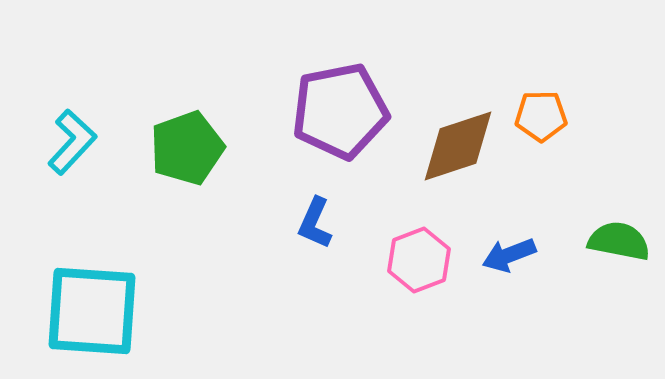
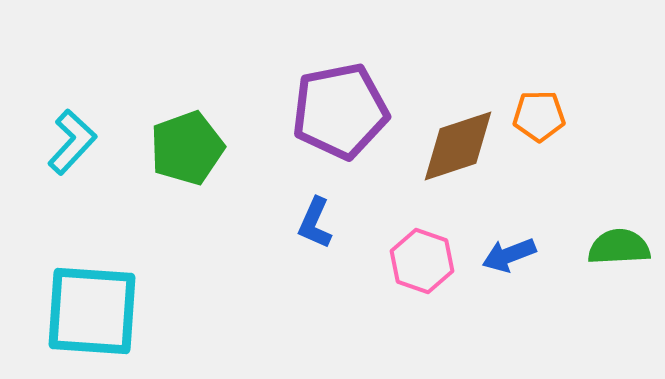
orange pentagon: moved 2 px left
green semicircle: moved 6 px down; rotated 14 degrees counterclockwise
pink hexagon: moved 3 px right, 1 px down; rotated 20 degrees counterclockwise
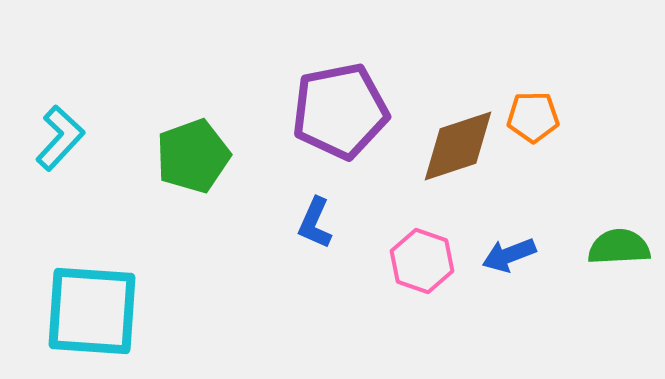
orange pentagon: moved 6 px left, 1 px down
cyan L-shape: moved 12 px left, 4 px up
green pentagon: moved 6 px right, 8 px down
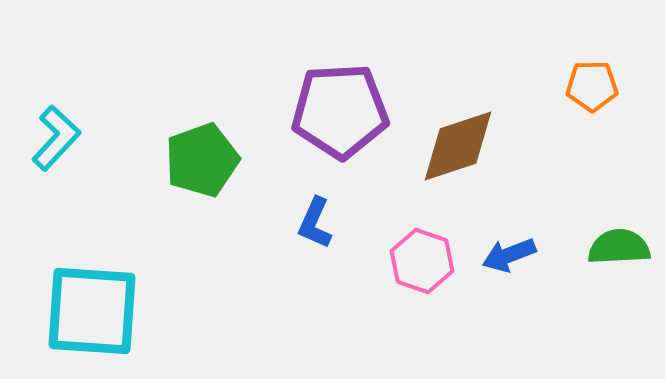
purple pentagon: rotated 8 degrees clockwise
orange pentagon: moved 59 px right, 31 px up
cyan L-shape: moved 4 px left
green pentagon: moved 9 px right, 4 px down
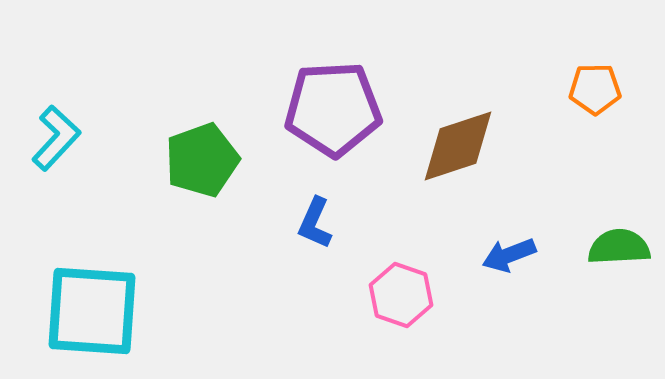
orange pentagon: moved 3 px right, 3 px down
purple pentagon: moved 7 px left, 2 px up
pink hexagon: moved 21 px left, 34 px down
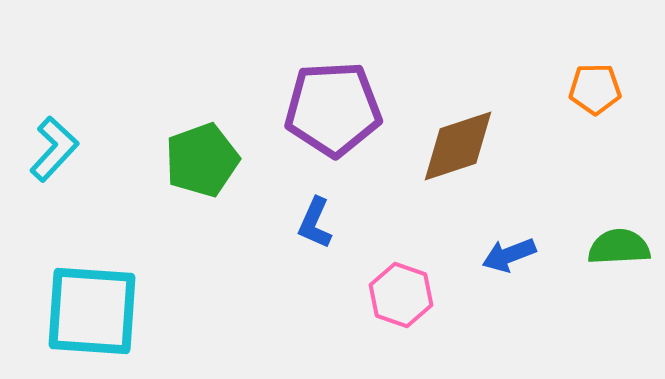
cyan L-shape: moved 2 px left, 11 px down
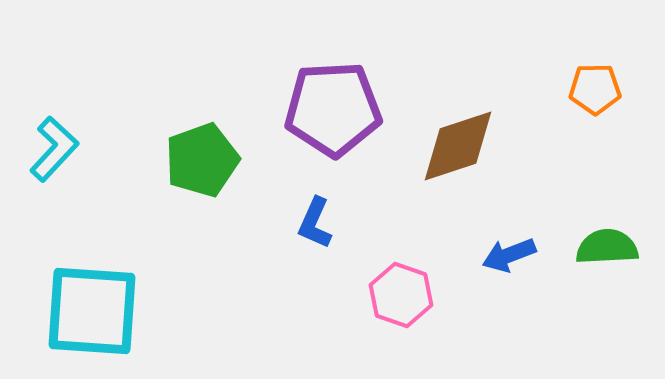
green semicircle: moved 12 px left
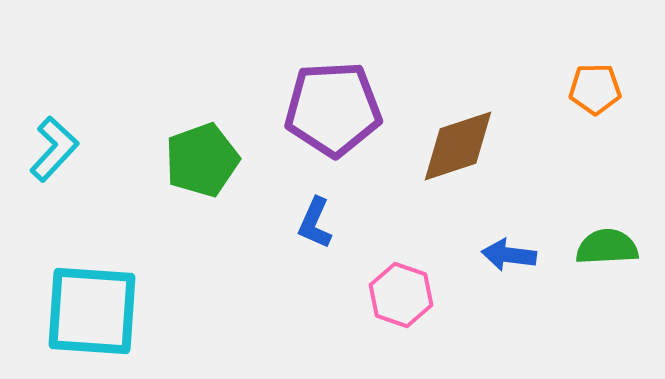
blue arrow: rotated 28 degrees clockwise
